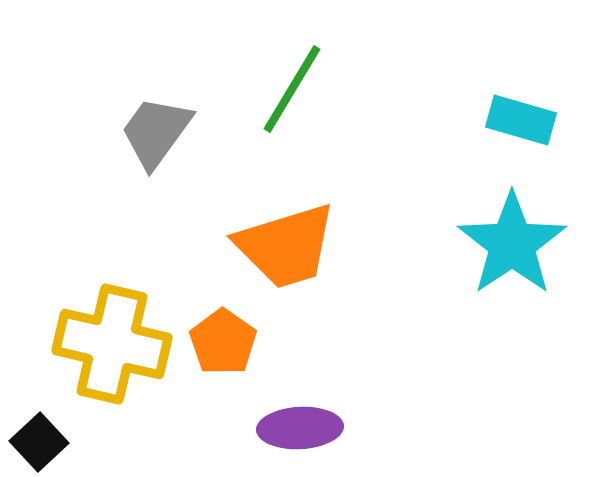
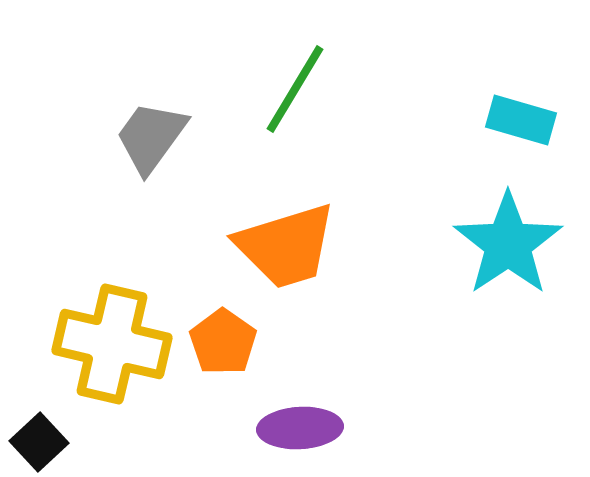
green line: moved 3 px right
gray trapezoid: moved 5 px left, 5 px down
cyan star: moved 4 px left
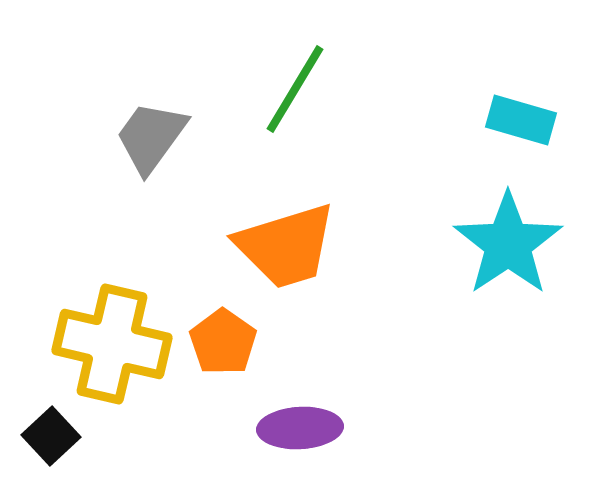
black square: moved 12 px right, 6 px up
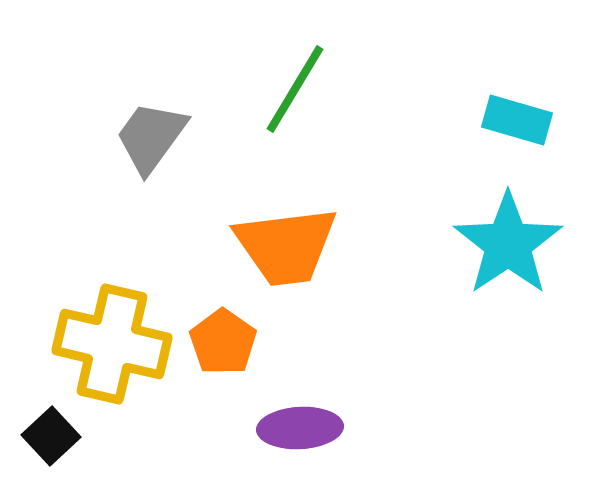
cyan rectangle: moved 4 px left
orange trapezoid: rotated 10 degrees clockwise
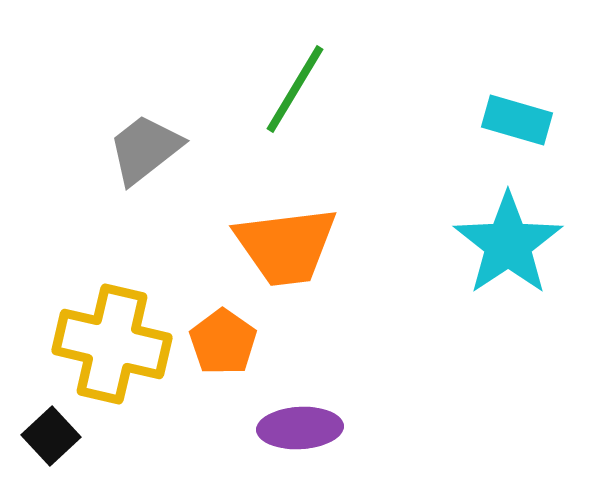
gray trapezoid: moved 6 px left, 12 px down; rotated 16 degrees clockwise
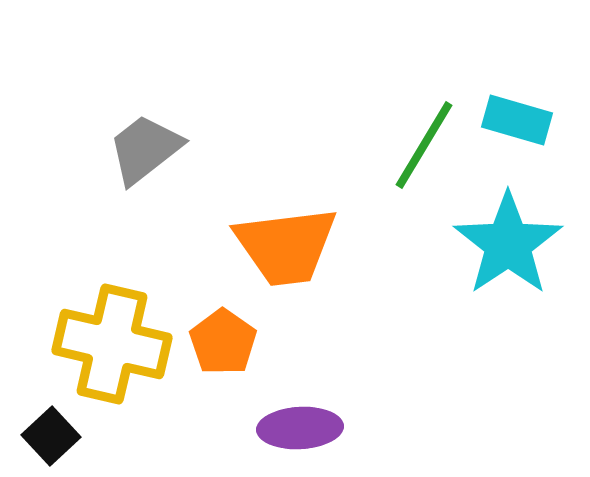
green line: moved 129 px right, 56 px down
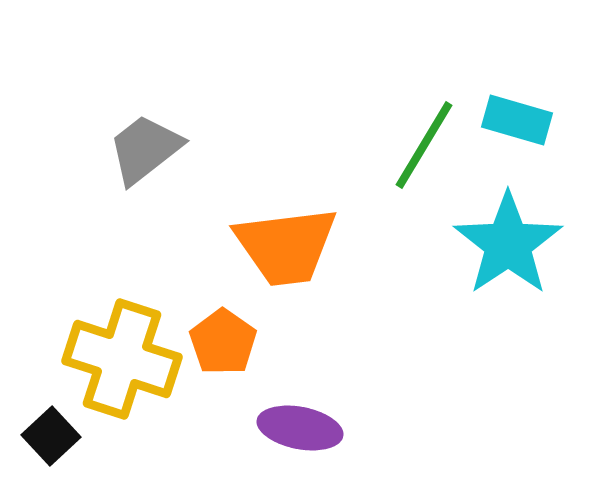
yellow cross: moved 10 px right, 15 px down; rotated 5 degrees clockwise
purple ellipse: rotated 14 degrees clockwise
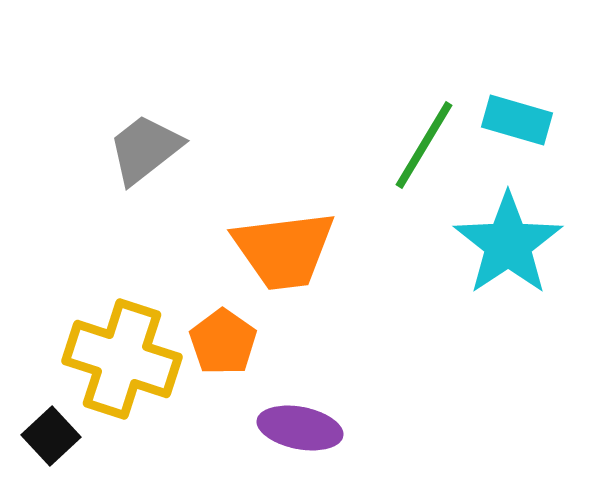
orange trapezoid: moved 2 px left, 4 px down
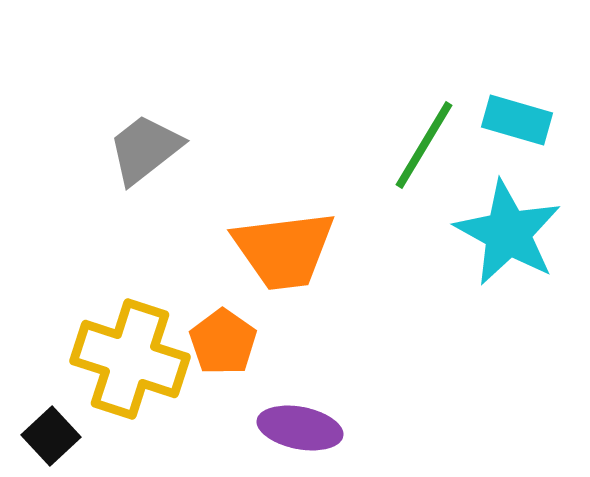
cyan star: moved 11 px up; rotated 9 degrees counterclockwise
yellow cross: moved 8 px right
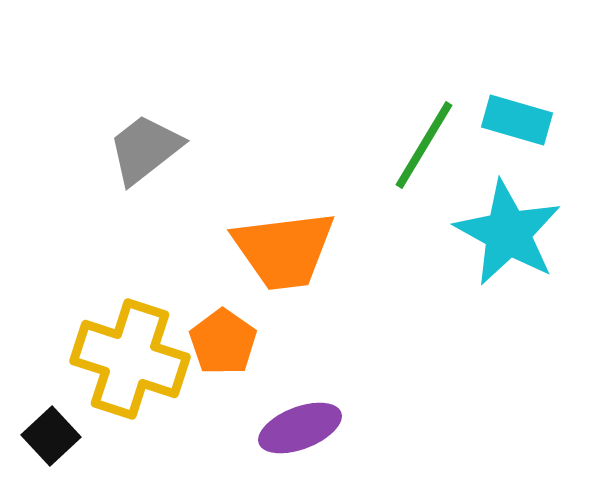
purple ellipse: rotated 32 degrees counterclockwise
